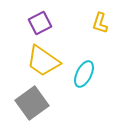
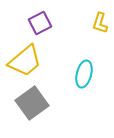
yellow trapezoid: moved 18 px left; rotated 75 degrees counterclockwise
cyan ellipse: rotated 12 degrees counterclockwise
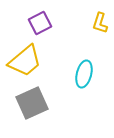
gray square: rotated 12 degrees clockwise
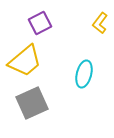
yellow L-shape: rotated 20 degrees clockwise
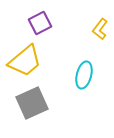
yellow L-shape: moved 6 px down
cyan ellipse: moved 1 px down
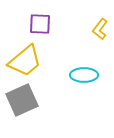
purple square: moved 1 px down; rotated 30 degrees clockwise
cyan ellipse: rotated 76 degrees clockwise
gray square: moved 10 px left, 3 px up
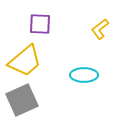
yellow L-shape: rotated 15 degrees clockwise
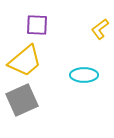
purple square: moved 3 px left, 1 px down
